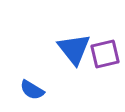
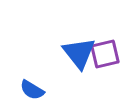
blue triangle: moved 5 px right, 4 px down
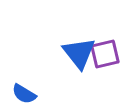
blue semicircle: moved 8 px left, 4 px down
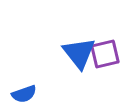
blue semicircle: rotated 50 degrees counterclockwise
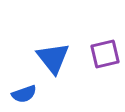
blue triangle: moved 26 px left, 5 px down
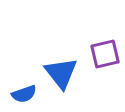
blue triangle: moved 8 px right, 15 px down
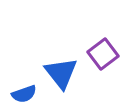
purple square: moved 2 px left; rotated 24 degrees counterclockwise
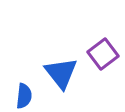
blue semicircle: moved 2 px down; rotated 65 degrees counterclockwise
